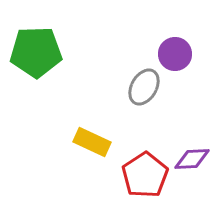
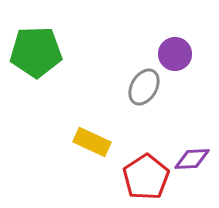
red pentagon: moved 1 px right, 2 px down
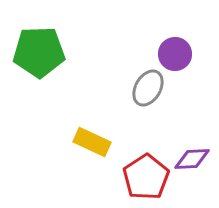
green pentagon: moved 3 px right
gray ellipse: moved 4 px right, 1 px down
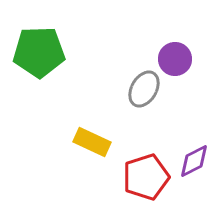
purple circle: moved 5 px down
gray ellipse: moved 4 px left, 1 px down
purple diamond: moved 2 px right, 2 px down; rotated 24 degrees counterclockwise
red pentagon: rotated 15 degrees clockwise
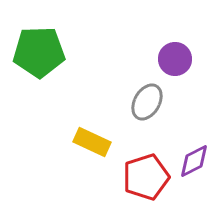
gray ellipse: moved 3 px right, 13 px down
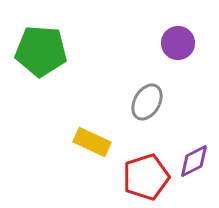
green pentagon: moved 2 px right, 1 px up; rotated 6 degrees clockwise
purple circle: moved 3 px right, 16 px up
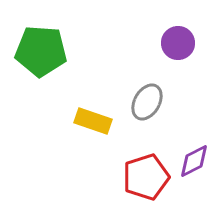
yellow rectangle: moved 1 px right, 21 px up; rotated 6 degrees counterclockwise
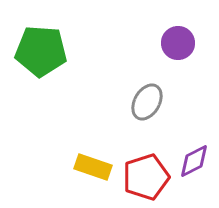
yellow rectangle: moved 46 px down
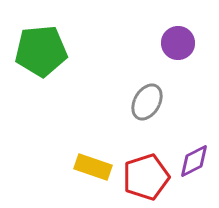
green pentagon: rotated 9 degrees counterclockwise
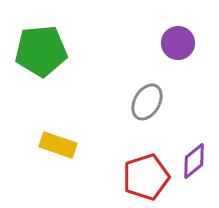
purple diamond: rotated 12 degrees counterclockwise
yellow rectangle: moved 35 px left, 22 px up
